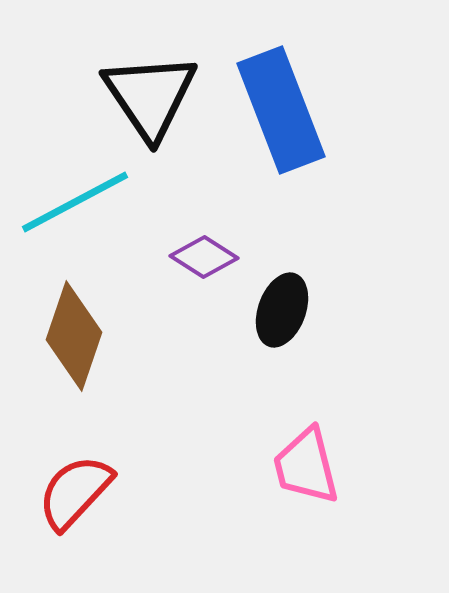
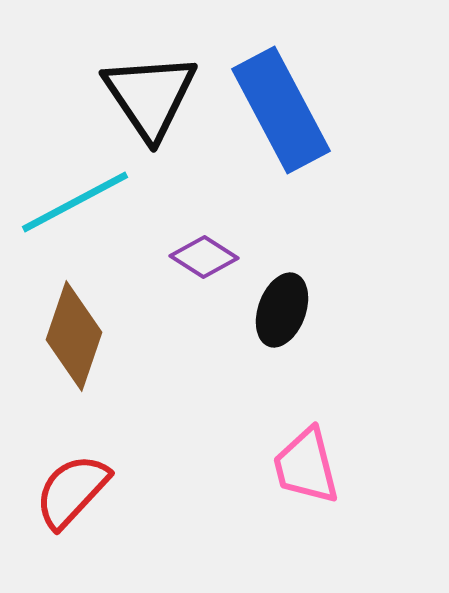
blue rectangle: rotated 7 degrees counterclockwise
red semicircle: moved 3 px left, 1 px up
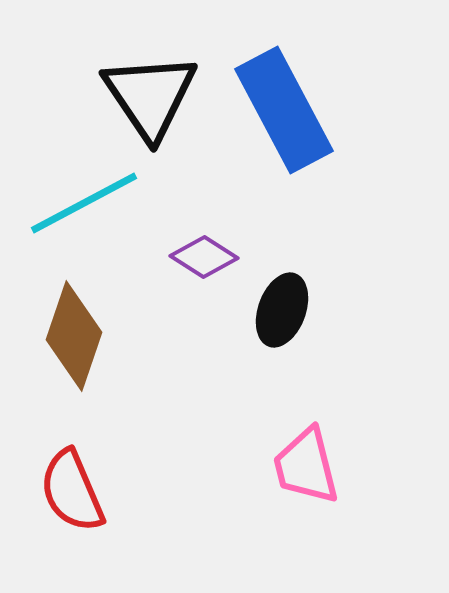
blue rectangle: moved 3 px right
cyan line: moved 9 px right, 1 px down
red semicircle: rotated 66 degrees counterclockwise
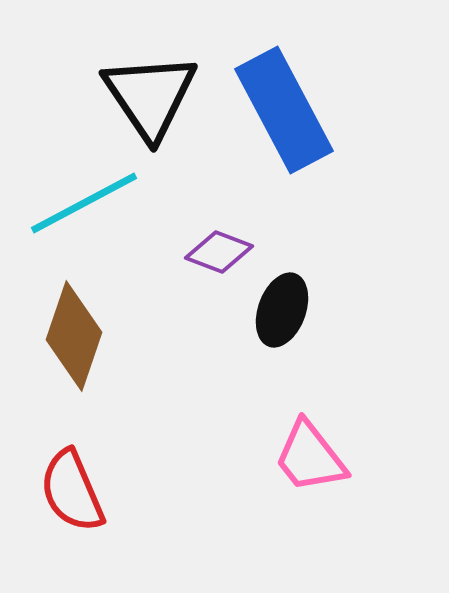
purple diamond: moved 15 px right, 5 px up; rotated 12 degrees counterclockwise
pink trapezoid: moved 4 px right, 9 px up; rotated 24 degrees counterclockwise
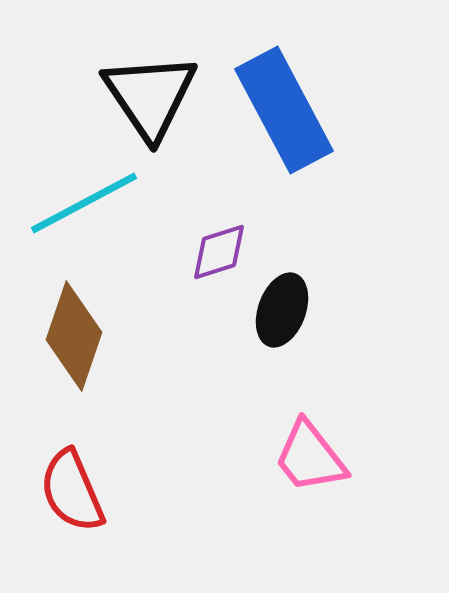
purple diamond: rotated 38 degrees counterclockwise
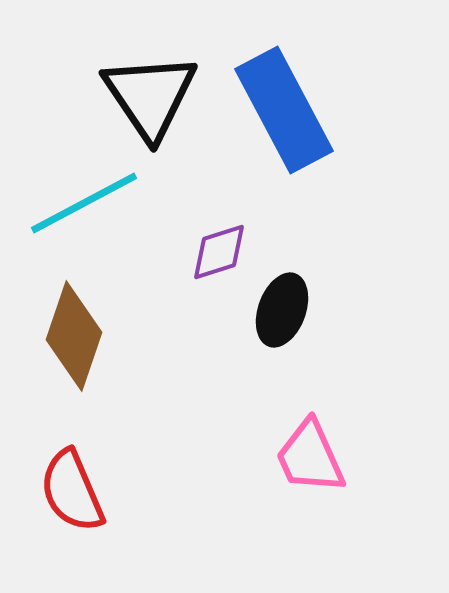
pink trapezoid: rotated 14 degrees clockwise
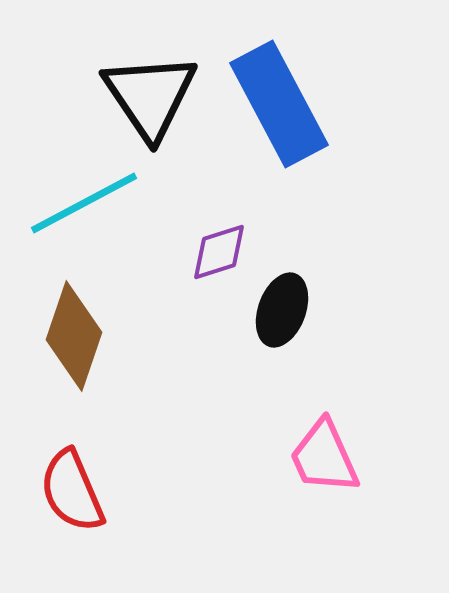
blue rectangle: moved 5 px left, 6 px up
pink trapezoid: moved 14 px right
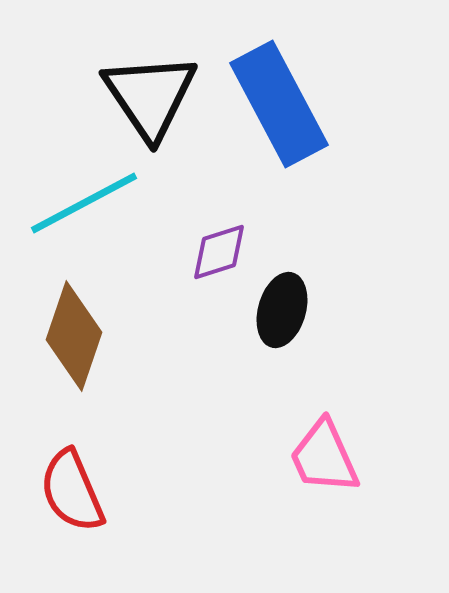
black ellipse: rotated 4 degrees counterclockwise
